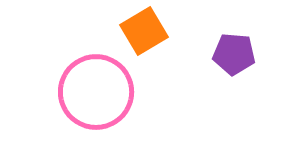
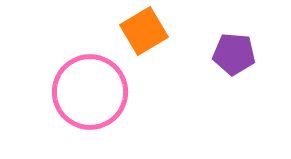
pink circle: moved 6 px left
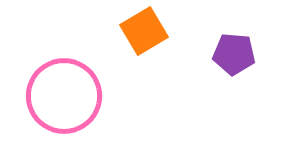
pink circle: moved 26 px left, 4 px down
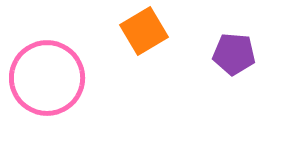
pink circle: moved 17 px left, 18 px up
